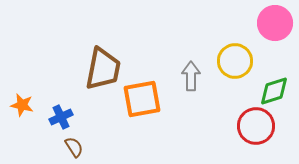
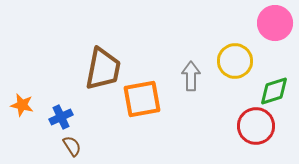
brown semicircle: moved 2 px left, 1 px up
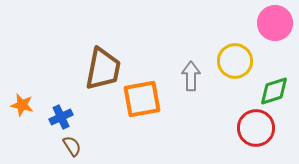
red circle: moved 2 px down
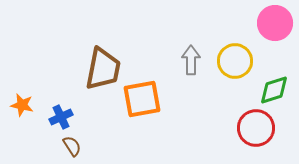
gray arrow: moved 16 px up
green diamond: moved 1 px up
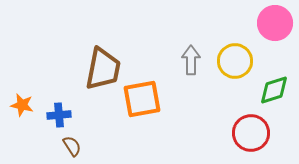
blue cross: moved 2 px left, 2 px up; rotated 20 degrees clockwise
red circle: moved 5 px left, 5 px down
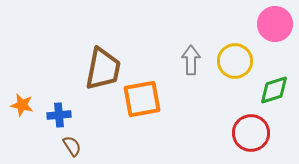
pink circle: moved 1 px down
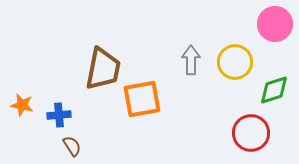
yellow circle: moved 1 px down
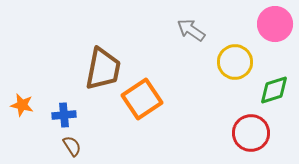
gray arrow: moved 30 px up; rotated 56 degrees counterclockwise
orange square: rotated 24 degrees counterclockwise
blue cross: moved 5 px right
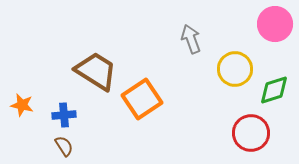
gray arrow: moved 9 px down; rotated 36 degrees clockwise
yellow circle: moved 7 px down
brown trapezoid: moved 7 px left, 2 px down; rotated 69 degrees counterclockwise
brown semicircle: moved 8 px left
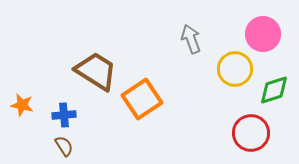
pink circle: moved 12 px left, 10 px down
